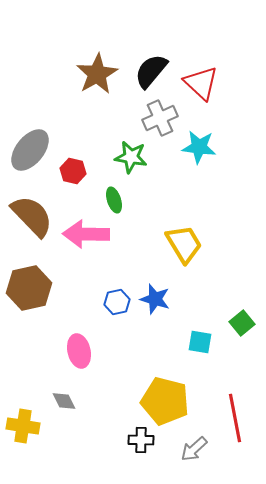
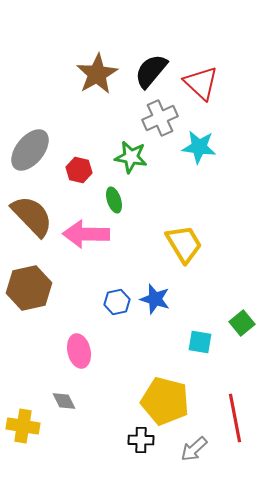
red hexagon: moved 6 px right, 1 px up
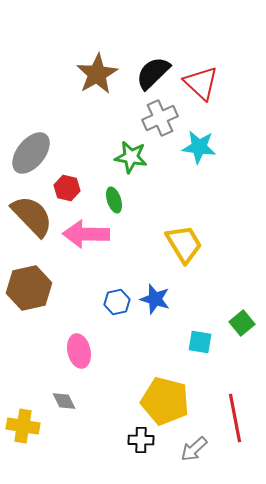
black semicircle: moved 2 px right, 2 px down; rotated 6 degrees clockwise
gray ellipse: moved 1 px right, 3 px down
red hexagon: moved 12 px left, 18 px down
